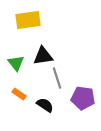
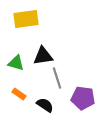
yellow rectangle: moved 2 px left, 1 px up
green triangle: rotated 36 degrees counterclockwise
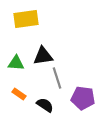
green triangle: rotated 12 degrees counterclockwise
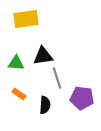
purple pentagon: moved 1 px left
black semicircle: rotated 60 degrees clockwise
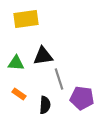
gray line: moved 2 px right, 1 px down
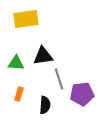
orange rectangle: rotated 72 degrees clockwise
purple pentagon: moved 4 px up; rotated 15 degrees counterclockwise
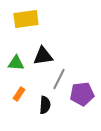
gray line: rotated 45 degrees clockwise
orange rectangle: rotated 16 degrees clockwise
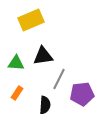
yellow rectangle: moved 5 px right, 1 px down; rotated 15 degrees counterclockwise
orange rectangle: moved 2 px left, 1 px up
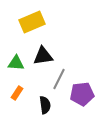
yellow rectangle: moved 1 px right, 2 px down
black semicircle: rotated 12 degrees counterclockwise
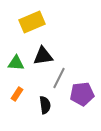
gray line: moved 1 px up
orange rectangle: moved 1 px down
